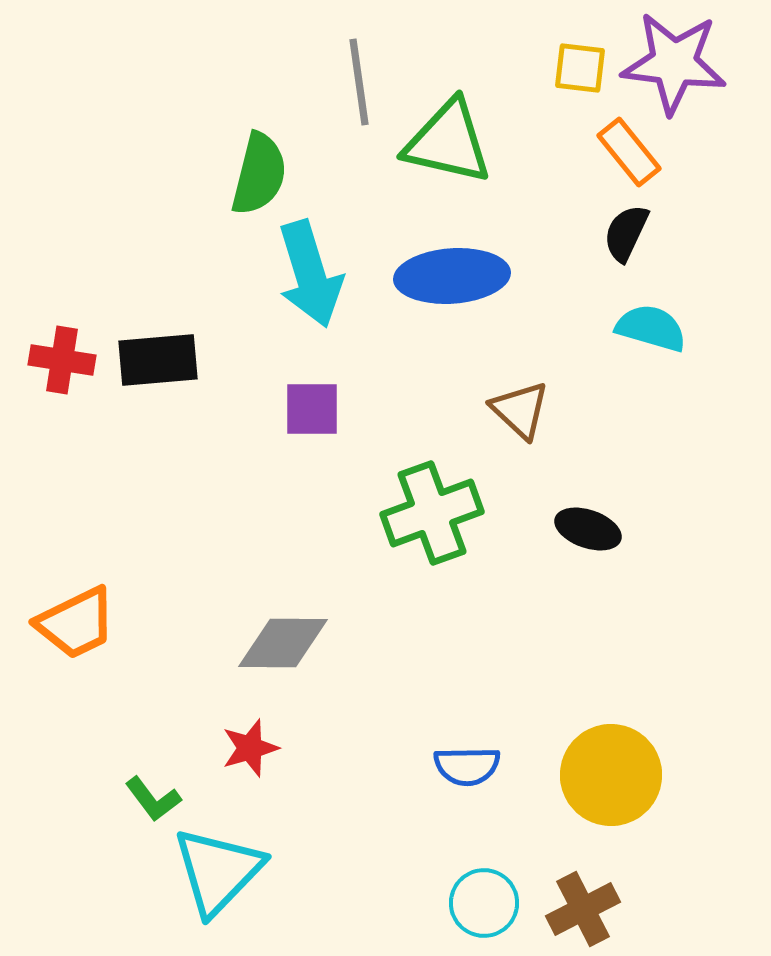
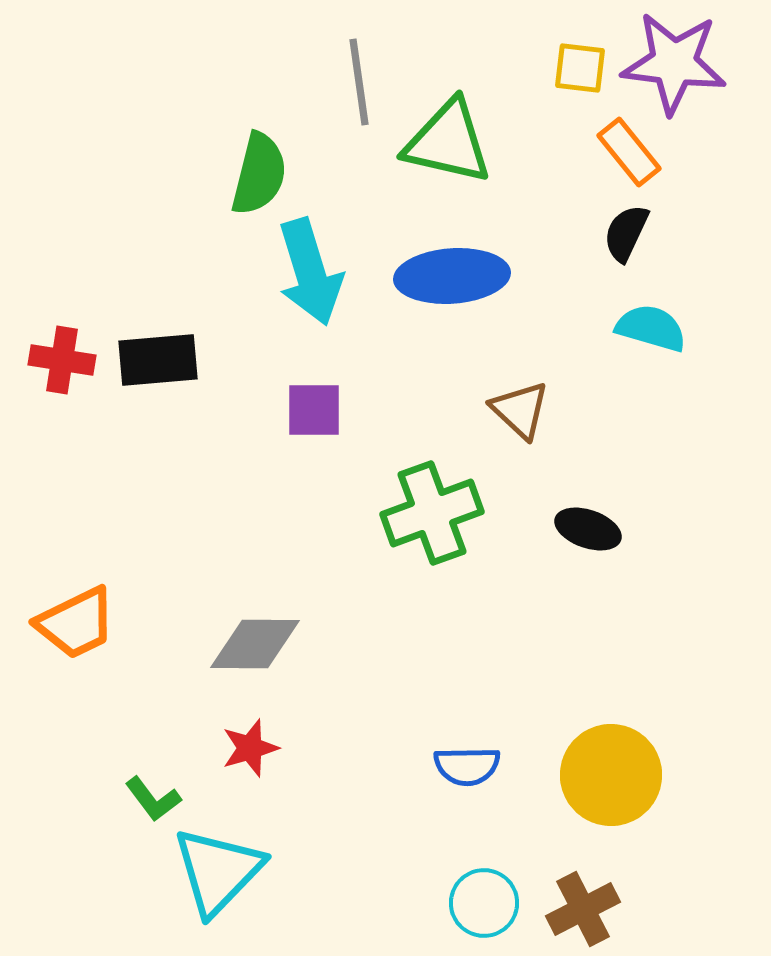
cyan arrow: moved 2 px up
purple square: moved 2 px right, 1 px down
gray diamond: moved 28 px left, 1 px down
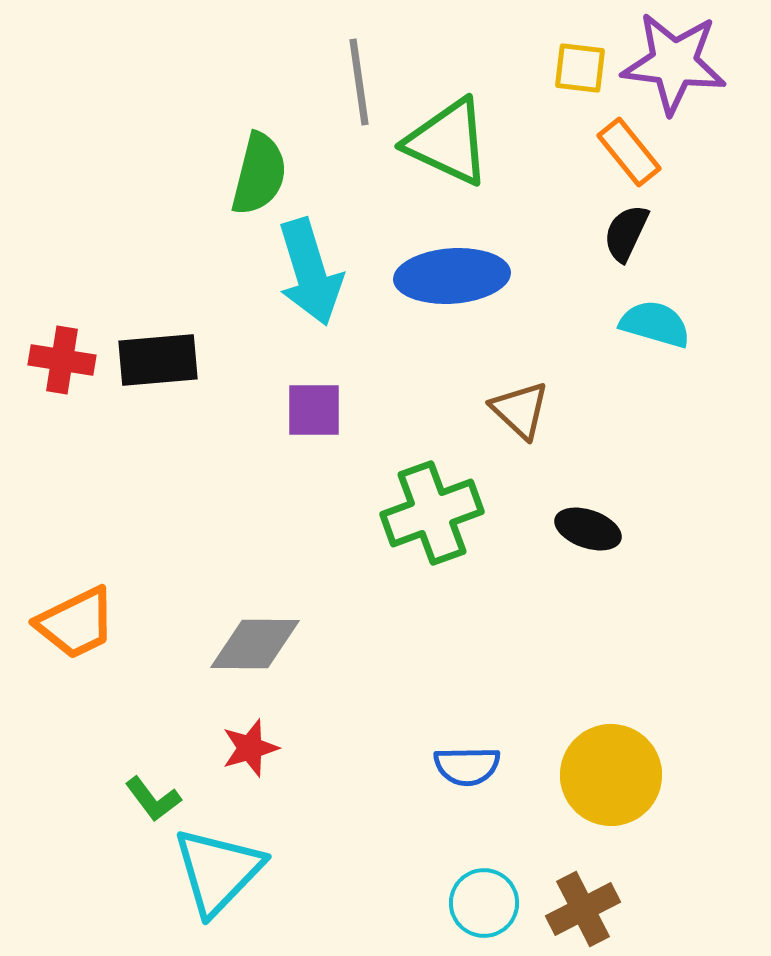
green triangle: rotated 12 degrees clockwise
cyan semicircle: moved 4 px right, 4 px up
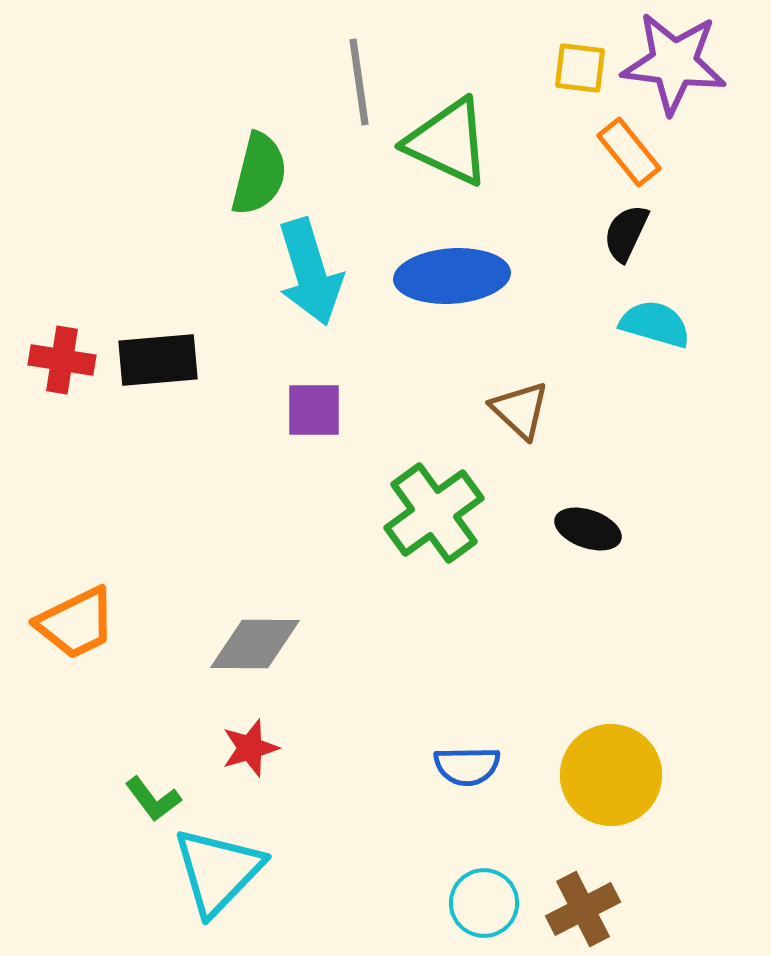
green cross: moved 2 px right; rotated 16 degrees counterclockwise
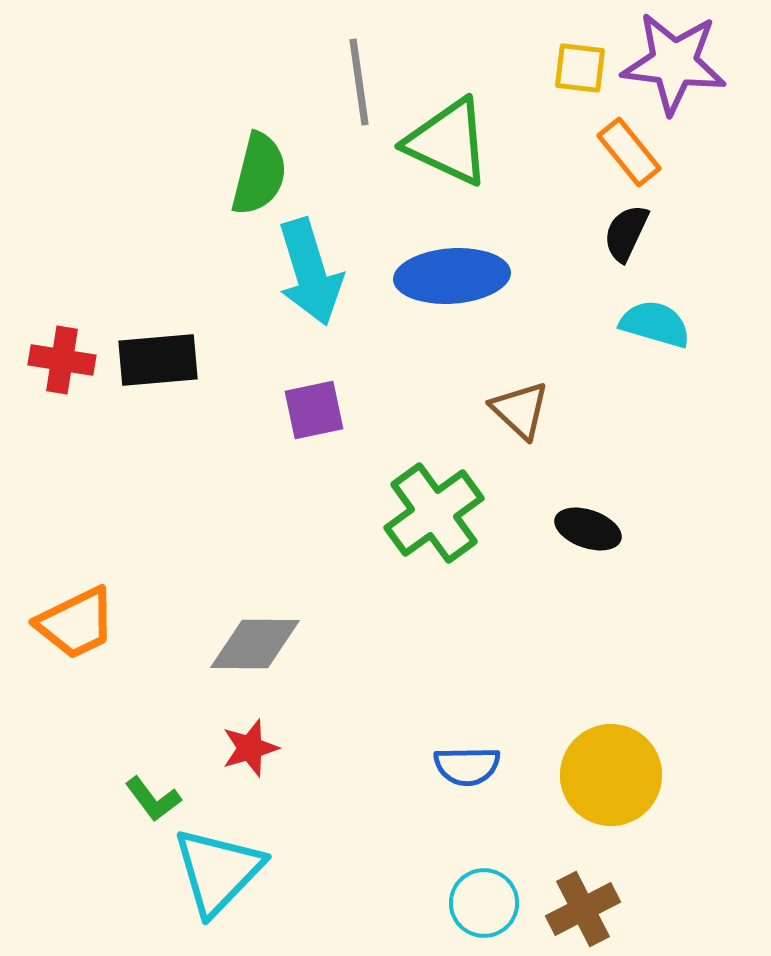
purple square: rotated 12 degrees counterclockwise
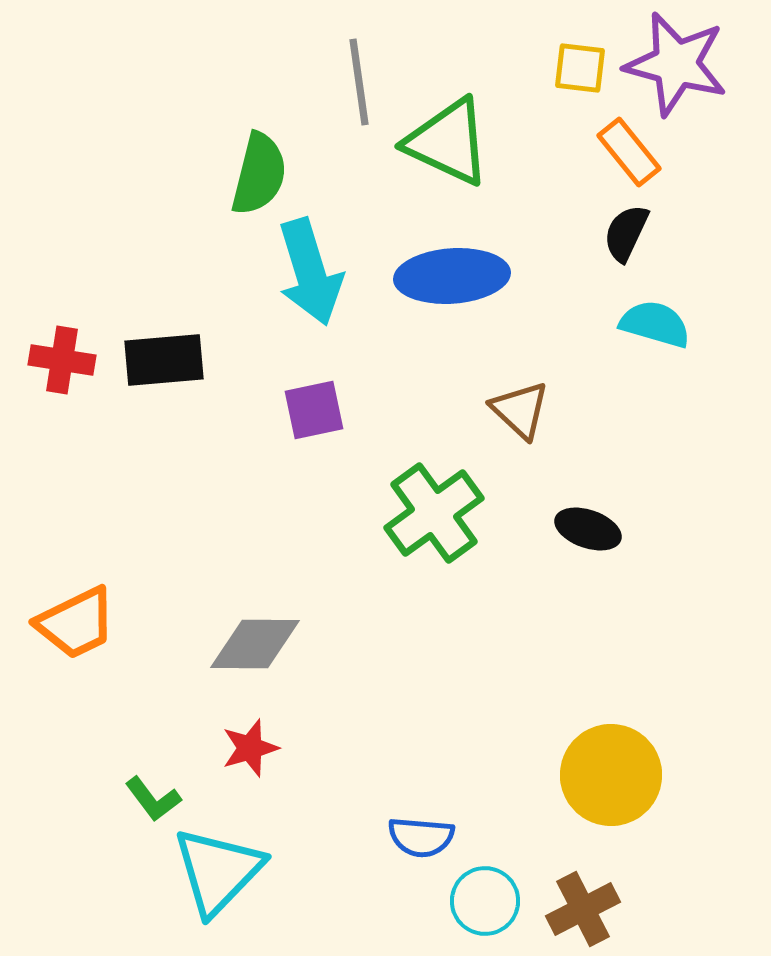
purple star: moved 2 px right, 1 px down; rotated 8 degrees clockwise
black rectangle: moved 6 px right
blue semicircle: moved 46 px left, 71 px down; rotated 6 degrees clockwise
cyan circle: moved 1 px right, 2 px up
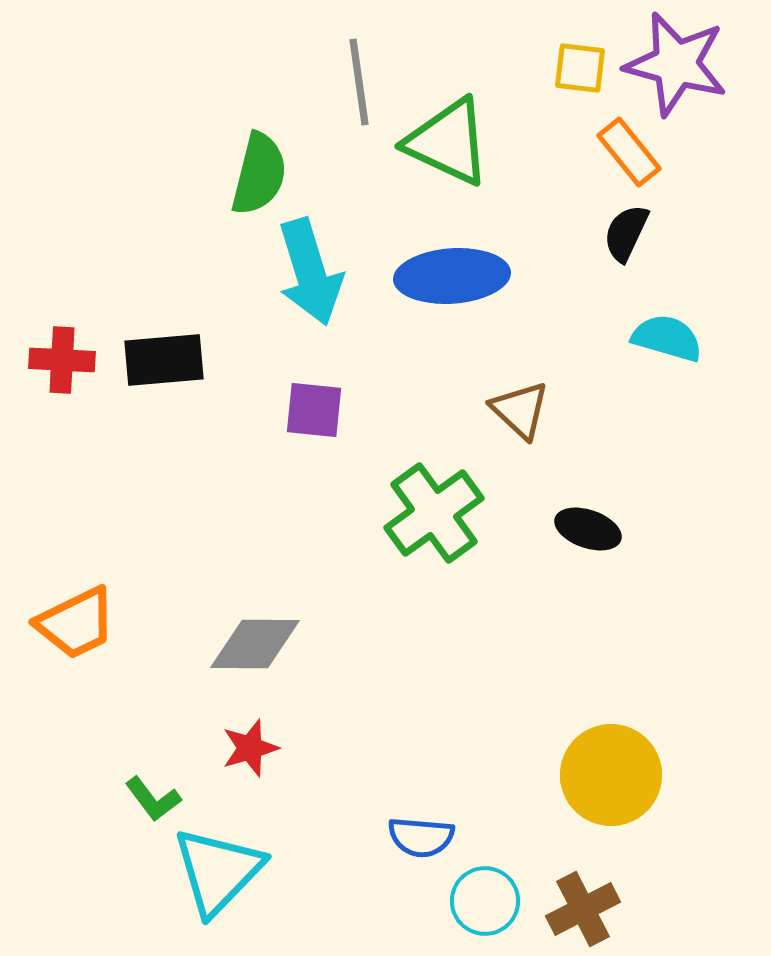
cyan semicircle: moved 12 px right, 14 px down
red cross: rotated 6 degrees counterclockwise
purple square: rotated 18 degrees clockwise
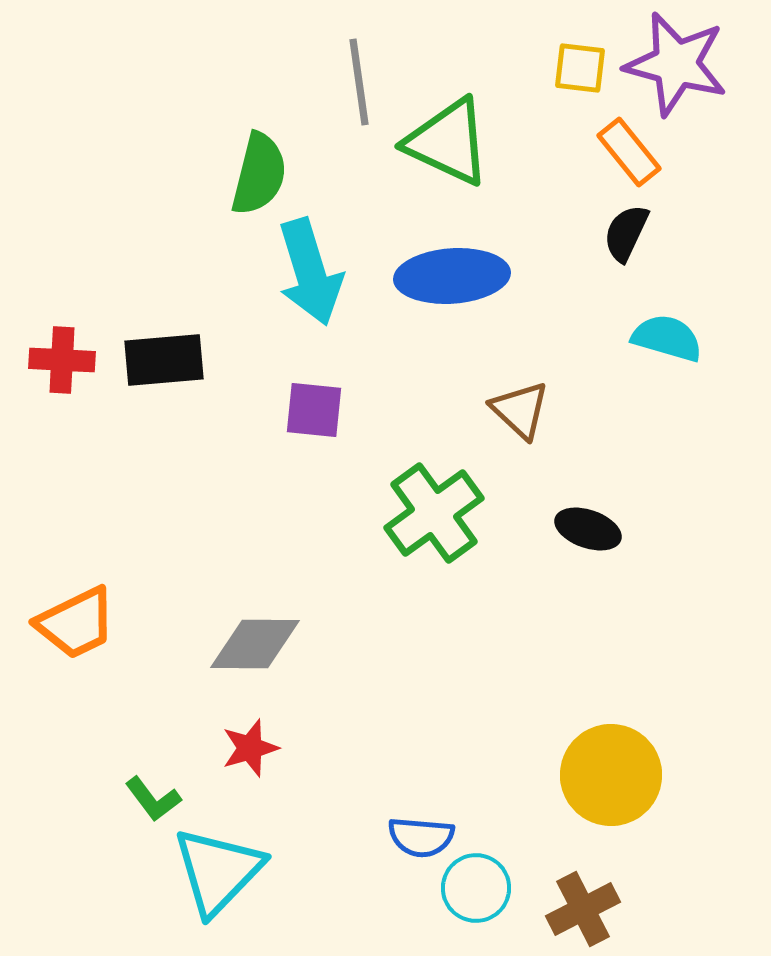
cyan circle: moved 9 px left, 13 px up
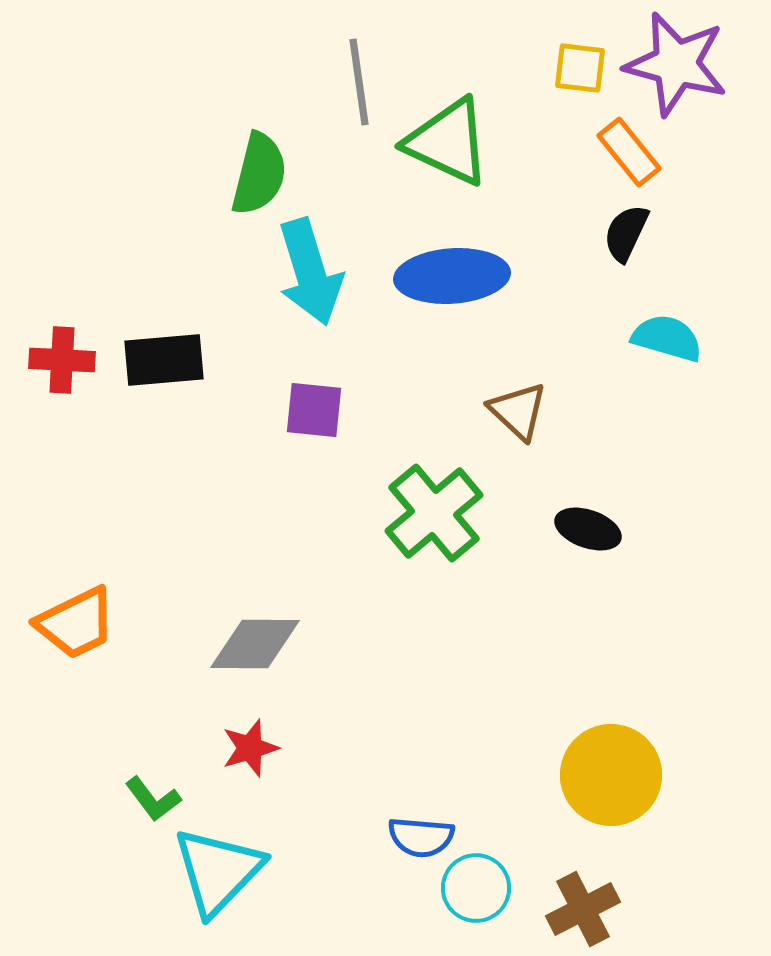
brown triangle: moved 2 px left, 1 px down
green cross: rotated 4 degrees counterclockwise
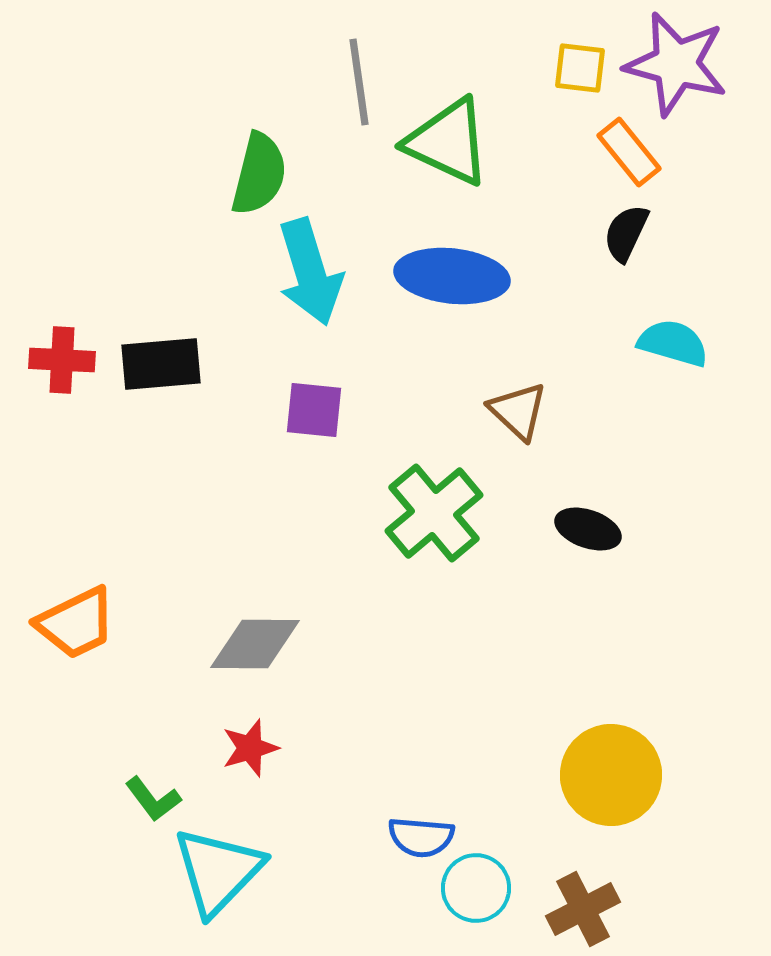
blue ellipse: rotated 10 degrees clockwise
cyan semicircle: moved 6 px right, 5 px down
black rectangle: moved 3 px left, 4 px down
